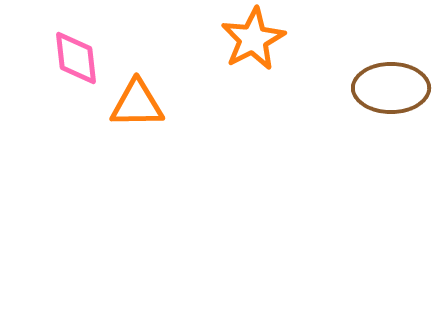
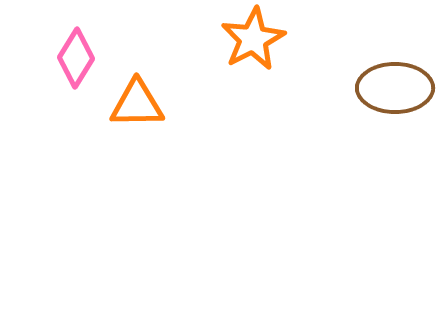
pink diamond: rotated 38 degrees clockwise
brown ellipse: moved 4 px right
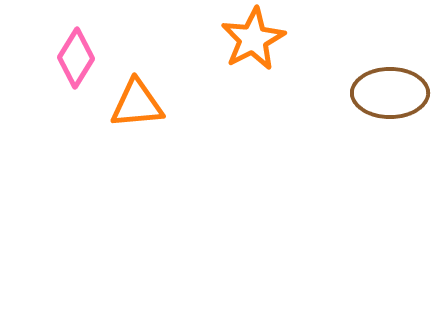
brown ellipse: moved 5 px left, 5 px down
orange triangle: rotated 4 degrees counterclockwise
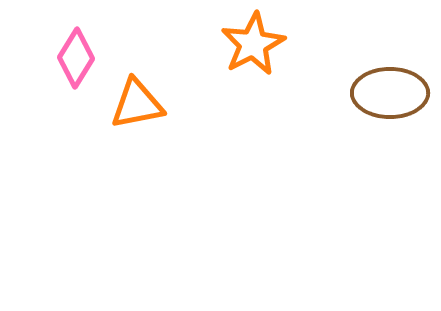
orange star: moved 5 px down
orange triangle: rotated 6 degrees counterclockwise
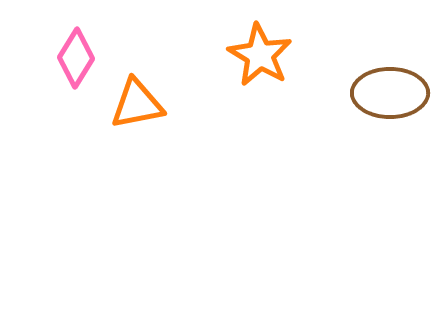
orange star: moved 7 px right, 11 px down; rotated 14 degrees counterclockwise
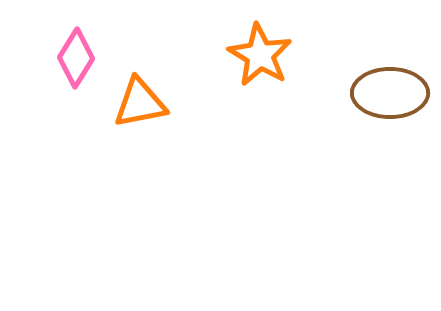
orange triangle: moved 3 px right, 1 px up
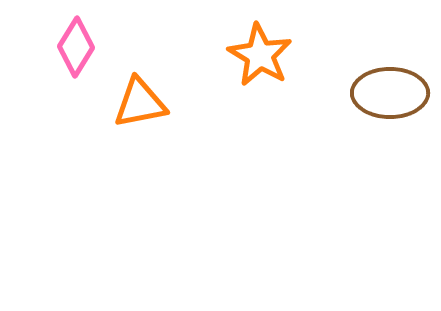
pink diamond: moved 11 px up
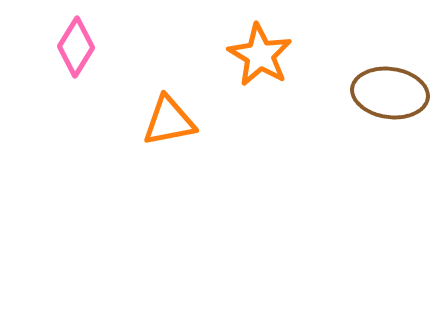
brown ellipse: rotated 8 degrees clockwise
orange triangle: moved 29 px right, 18 px down
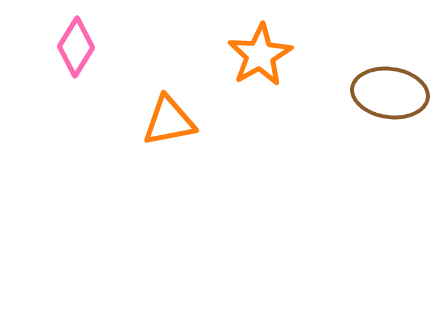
orange star: rotated 12 degrees clockwise
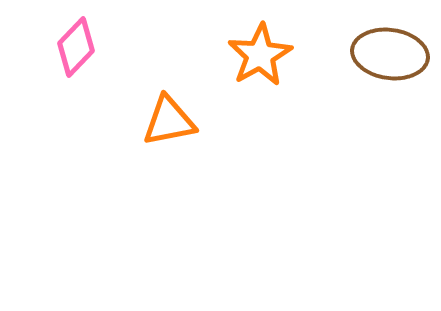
pink diamond: rotated 12 degrees clockwise
brown ellipse: moved 39 px up
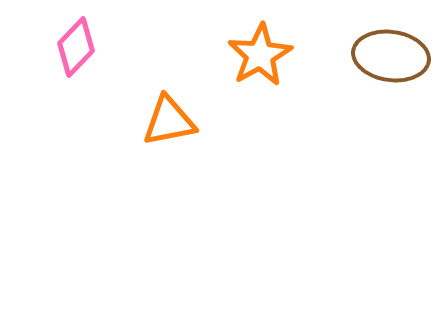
brown ellipse: moved 1 px right, 2 px down
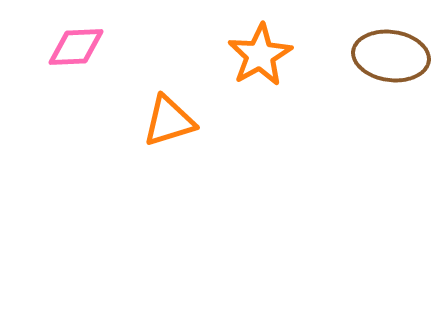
pink diamond: rotated 44 degrees clockwise
orange triangle: rotated 6 degrees counterclockwise
